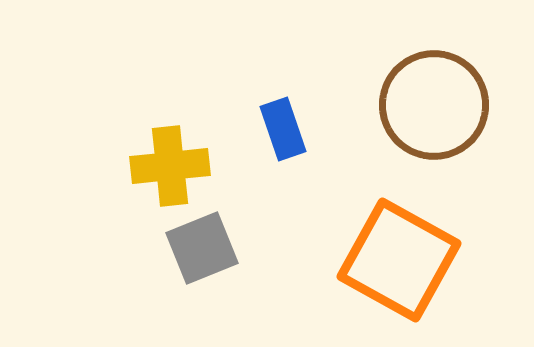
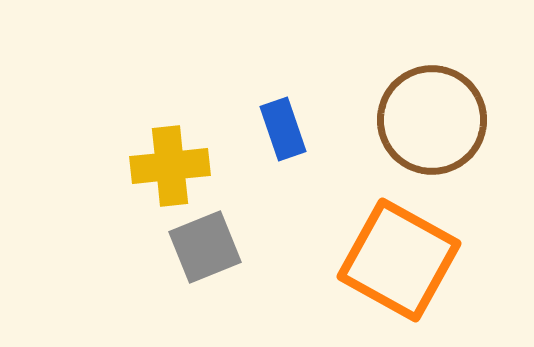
brown circle: moved 2 px left, 15 px down
gray square: moved 3 px right, 1 px up
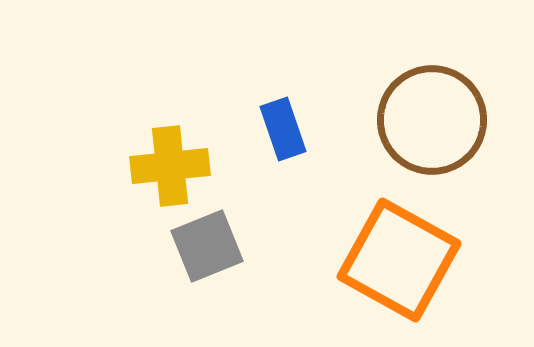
gray square: moved 2 px right, 1 px up
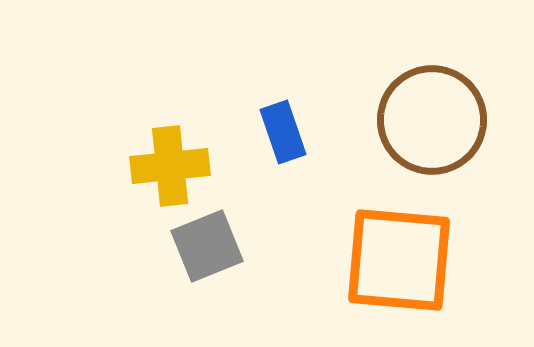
blue rectangle: moved 3 px down
orange square: rotated 24 degrees counterclockwise
